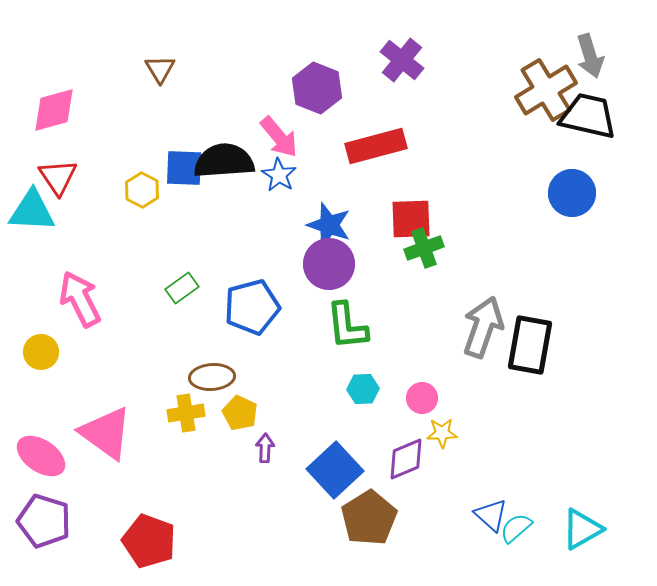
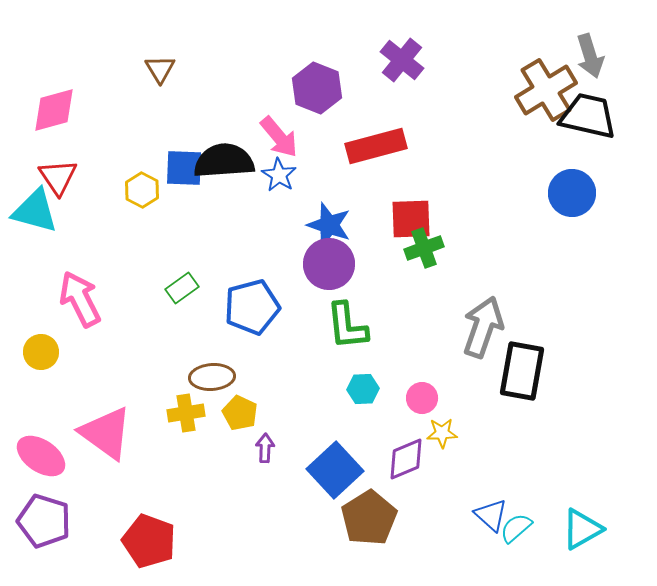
cyan triangle at (32, 211): moved 3 px right; rotated 12 degrees clockwise
black rectangle at (530, 345): moved 8 px left, 26 px down
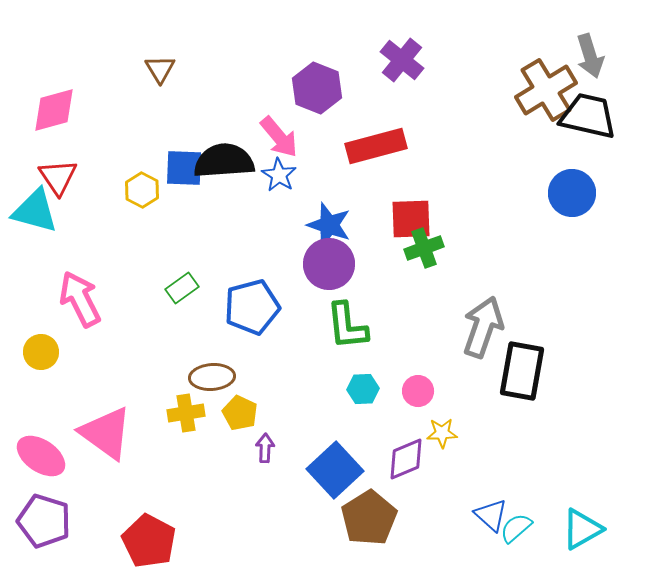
pink circle at (422, 398): moved 4 px left, 7 px up
red pentagon at (149, 541): rotated 8 degrees clockwise
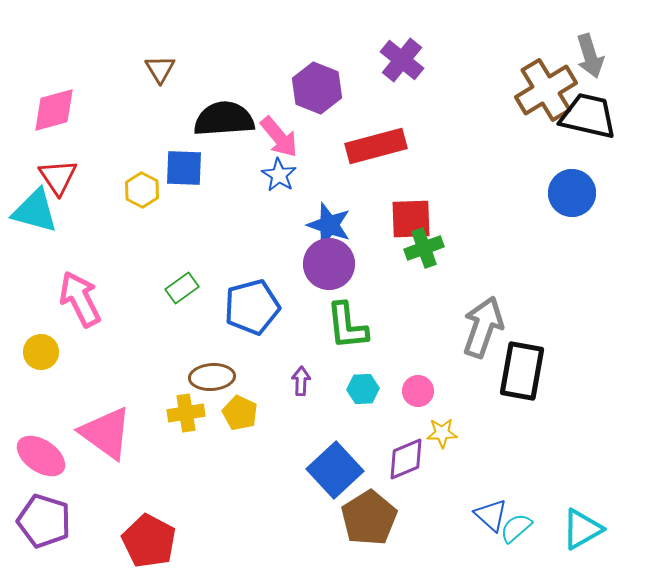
black semicircle at (224, 161): moved 42 px up
purple arrow at (265, 448): moved 36 px right, 67 px up
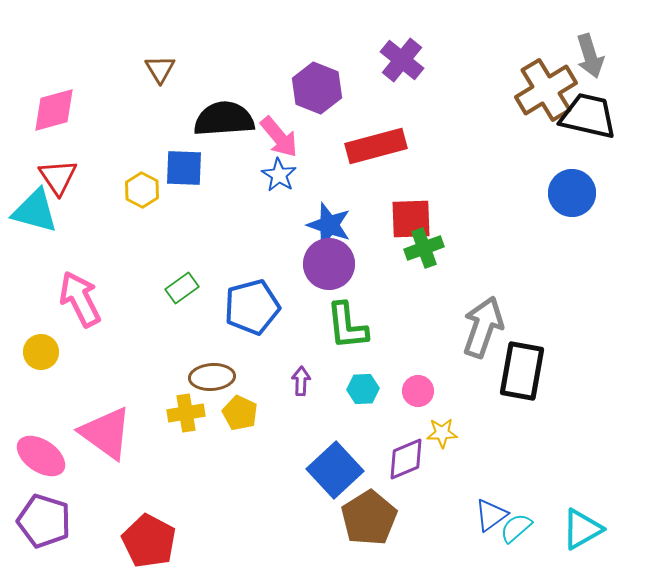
blue triangle at (491, 515): rotated 42 degrees clockwise
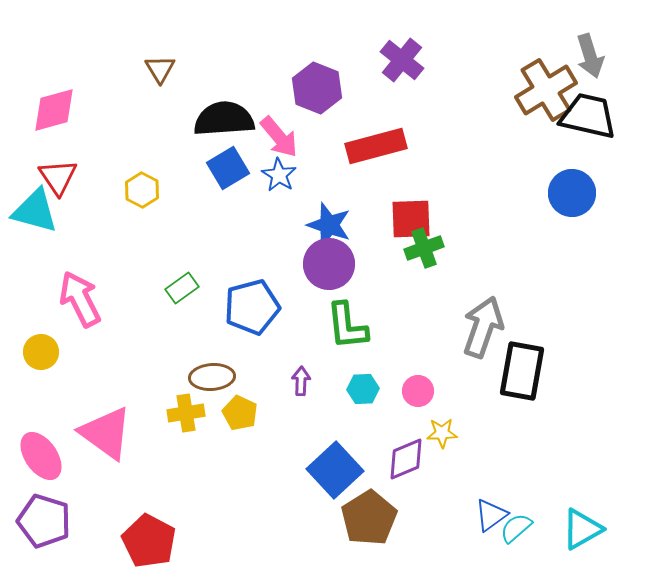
blue square at (184, 168): moved 44 px right; rotated 33 degrees counterclockwise
pink ellipse at (41, 456): rotated 21 degrees clockwise
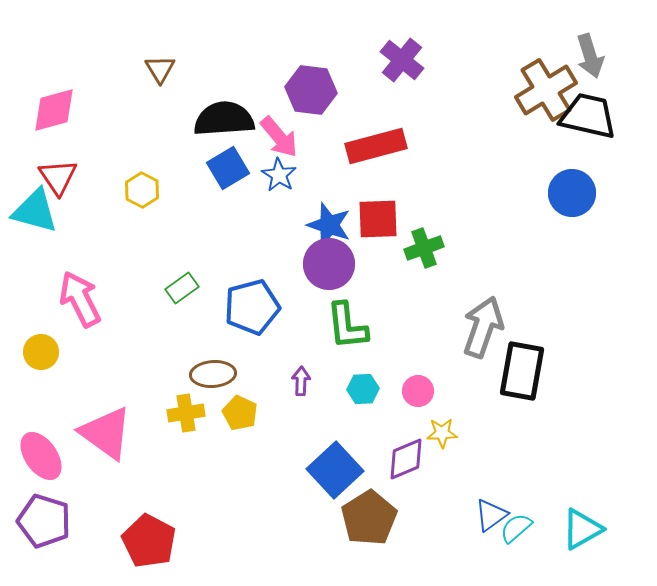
purple hexagon at (317, 88): moved 6 px left, 2 px down; rotated 15 degrees counterclockwise
red square at (411, 219): moved 33 px left
brown ellipse at (212, 377): moved 1 px right, 3 px up
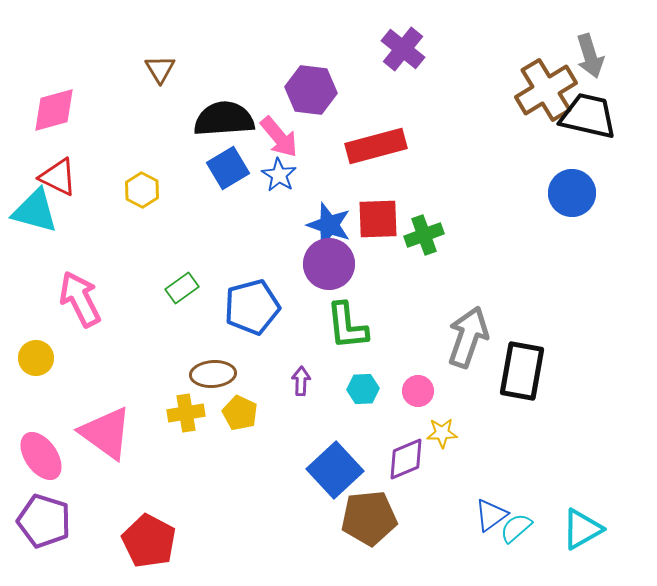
purple cross at (402, 60): moved 1 px right, 11 px up
red triangle at (58, 177): rotated 30 degrees counterclockwise
green cross at (424, 248): moved 13 px up
gray arrow at (483, 327): moved 15 px left, 10 px down
yellow circle at (41, 352): moved 5 px left, 6 px down
brown pentagon at (369, 518): rotated 26 degrees clockwise
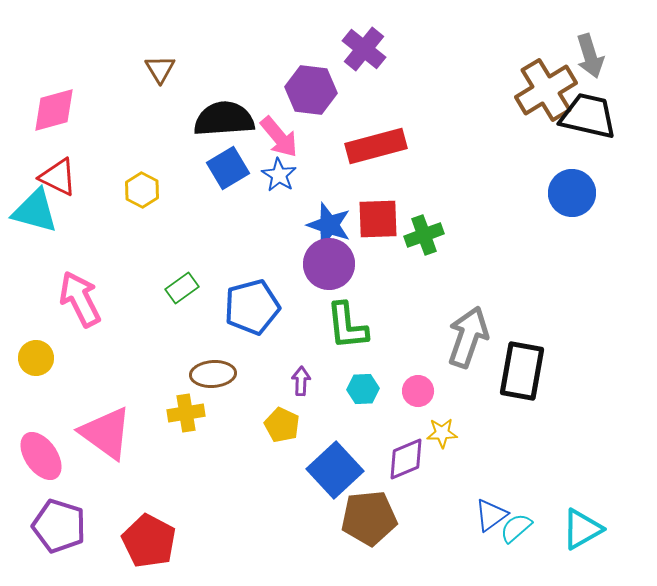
purple cross at (403, 49): moved 39 px left
yellow pentagon at (240, 413): moved 42 px right, 12 px down
purple pentagon at (44, 521): moved 15 px right, 5 px down
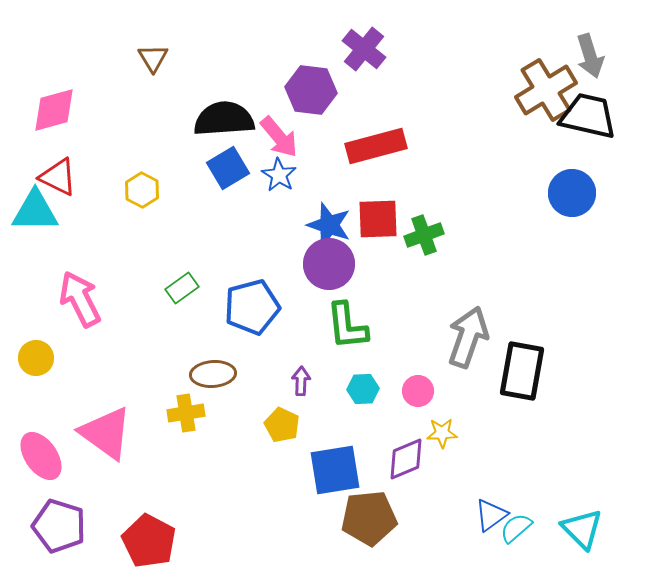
brown triangle at (160, 69): moved 7 px left, 11 px up
cyan triangle at (35, 211): rotated 15 degrees counterclockwise
blue square at (335, 470): rotated 34 degrees clockwise
cyan triangle at (582, 529): rotated 45 degrees counterclockwise
